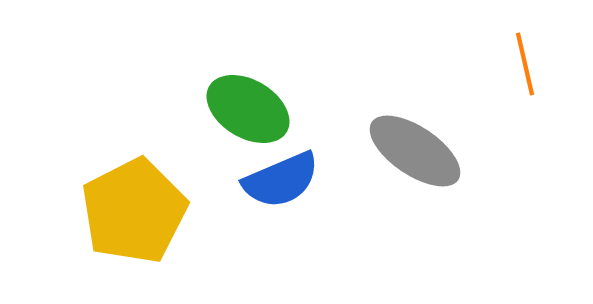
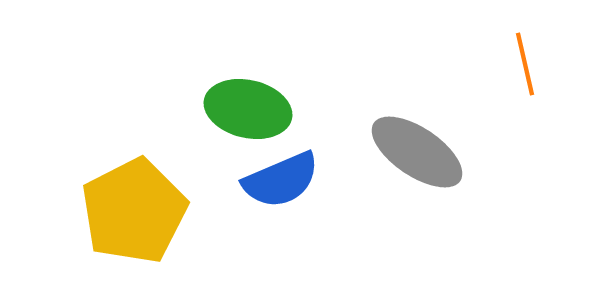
green ellipse: rotated 18 degrees counterclockwise
gray ellipse: moved 2 px right, 1 px down
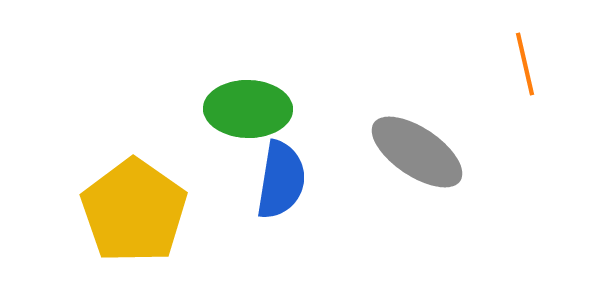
green ellipse: rotated 12 degrees counterclockwise
blue semicircle: rotated 58 degrees counterclockwise
yellow pentagon: rotated 10 degrees counterclockwise
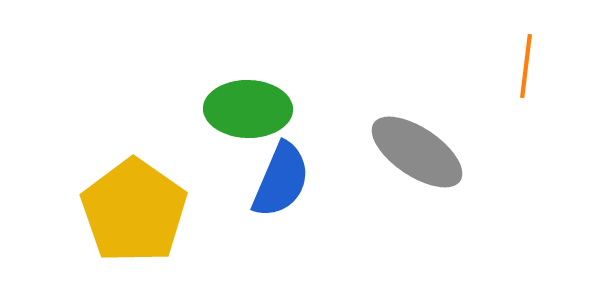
orange line: moved 1 px right, 2 px down; rotated 20 degrees clockwise
blue semicircle: rotated 14 degrees clockwise
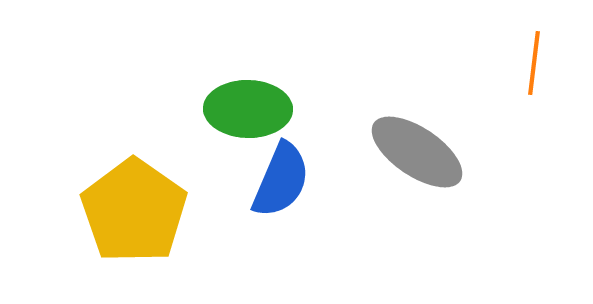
orange line: moved 8 px right, 3 px up
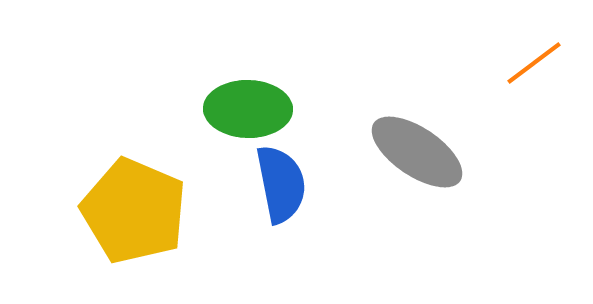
orange line: rotated 46 degrees clockwise
blue semicircle: moved 4 px down; rotated 34 degrees counterclockwise
yellow pentagon: rotated 12 degrees counterclockwise
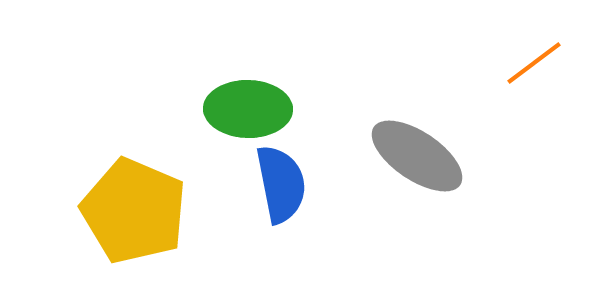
gray ellipse: moved 4 px down
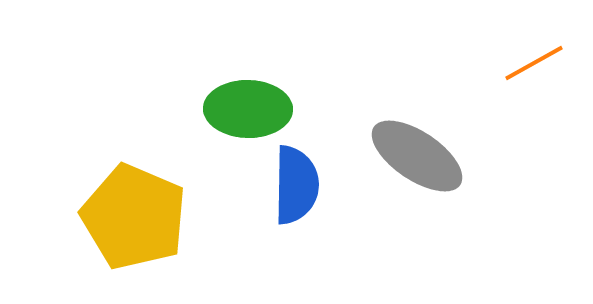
orange line: rotated 8 degrees clockwise
blue semicircle: moved 15 px right, 1 px down; rotated 12 degrees clockwise
yellow pentagon: moved 6 px down
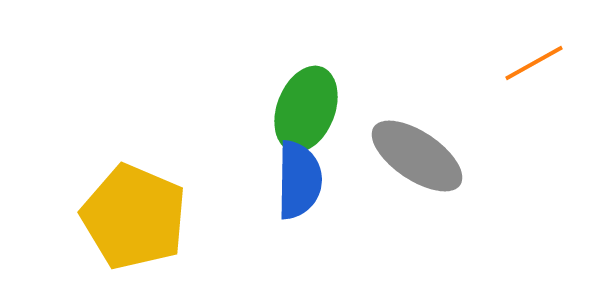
green ellipse: moved 58 px right; rotated 70 degrees counterclockwise
blue semicircle: moved 3 px right, 5 px up
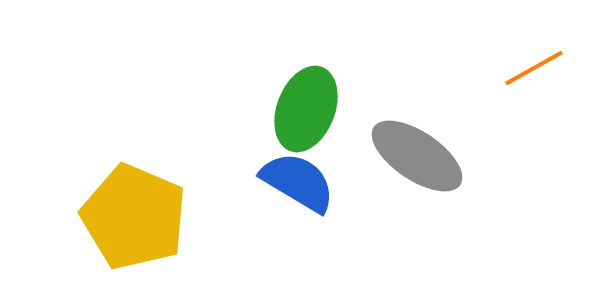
orange line: moved 5 px down
blue semicircle: moved 1 px left, 2 px down; rotated 60 degrees counterclockwise
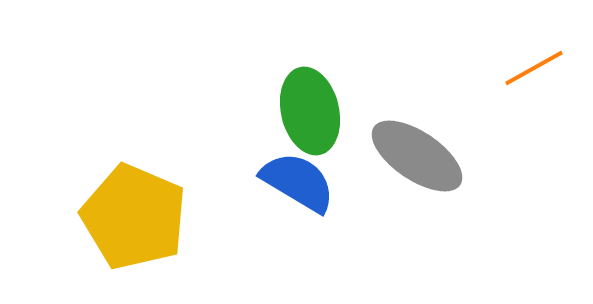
green ellipse: moved 4 px right, 2 px down; rotated 34 degrees counterclockwise
